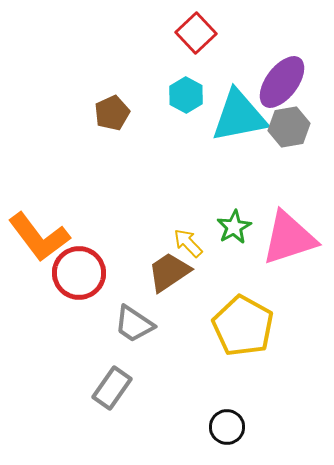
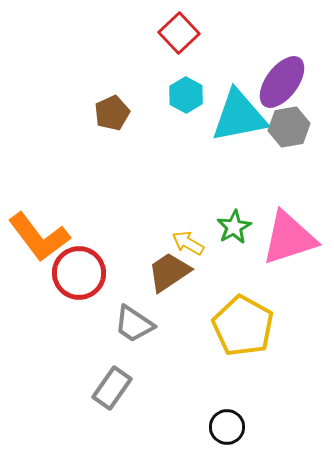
red square: moved 17 px left
yellow arrow: rotated 16 degrees counterclockwise
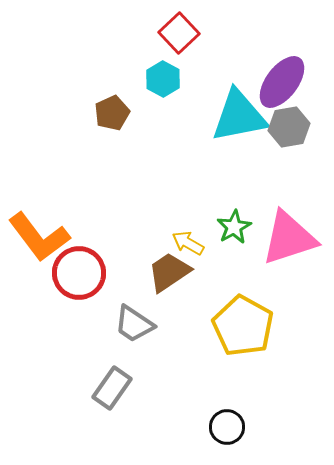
cyan hexagon: moved 23 px left, 16 px up
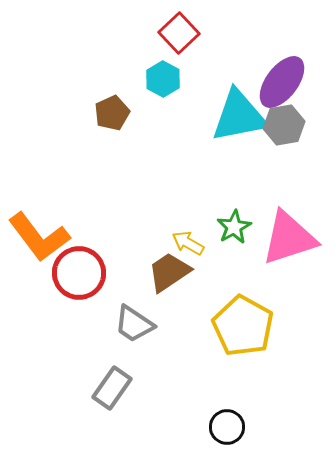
gray hexagon: moved 5 px left, 2 px up
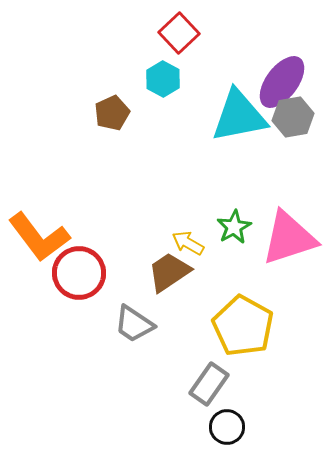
gray hexagon: moved 9 px right, 8 px up
gray rectangle: moved 97 px right, 4 px up
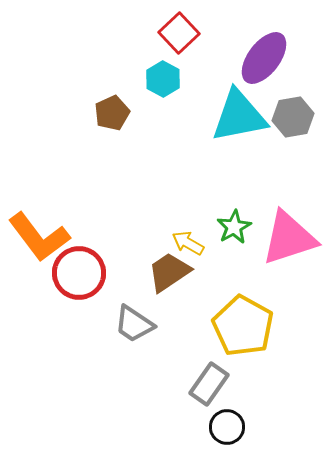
purple ellipse: moved 18 px left, 24 px up
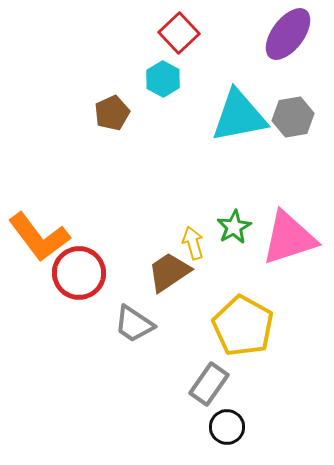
purple ellipse: moved 24 px right, 24 px up
yellow arrow: moved 5 px right; rotated 44 degrees clockwise
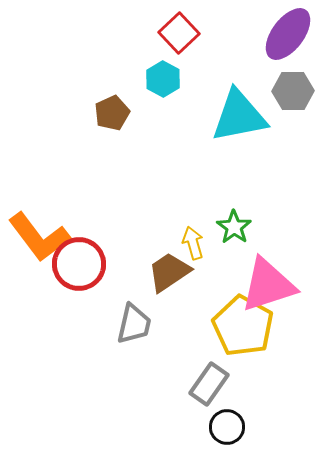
gray hexagon: moved 26 px up; rotated 9 degrees clockwise
green star: rotated 8 degrees counterclockwise
pink triangle: moved 21 px left, 47 px down
red circle: moved 9 px up
gray trapezoid: rotated 111 degrees counterclockwise
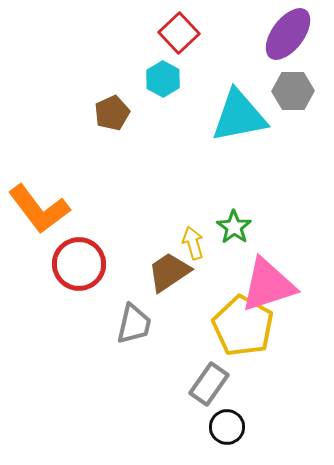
orange L-shape: moved 28 px up
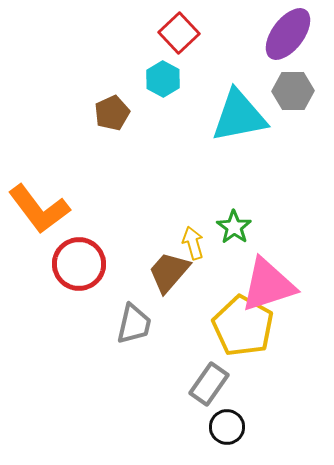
brown trapezoid: rotated 15 degrees counterclockwise
